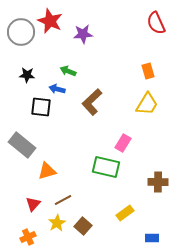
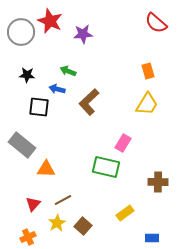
red semicircle: rotated 25 degrees counterclockwise
brown L-shape: moved 3 px left
black square: moved 2 px left
orange triangle: moved 1 px left, 2 px up; rotated 18 degrees clockwise
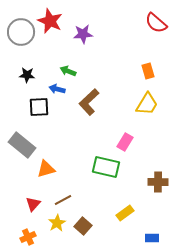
black square: rotated 10 degrees counterclockwise
pink rectangle: moved 2 px right, 1 px up
orange triangle: rotated 18 degrees counterclockwise
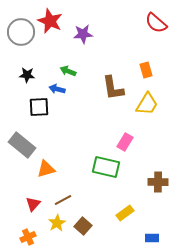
orange rectangle: moved 2 px left, 1 px up
brown L-shape: moved 24 px right, 14 px up; rotated 56 degrees counterclockwise
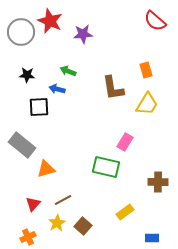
red semicircle: moved 1 px left, 2 px up
yellow rectangle: moved 1 px up
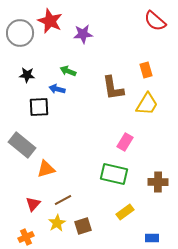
gray circle: moved 1 px left, 1 px down
green rectangle: moved 8 px right, 7 px down
brown square: rotated 30 degrees clockwise
orange cross: moved 2 px left
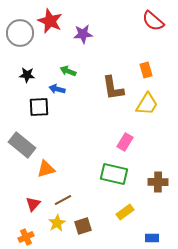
red semicircle: moved 2 px left
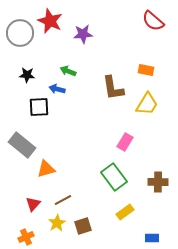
orange rectangle: rotated 63 degrees counterclockwise
green rectangle: moved 3 px down; rotated 40 degrees clockwise
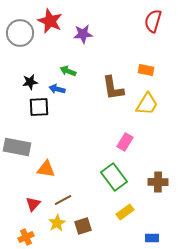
red semicircle: rotated 65 degrees clockwise
black star: moved 3 px right, 7 px down; rotated 14 degrees counterclockwise
gray rectangle: moved 5 px left, 2 px down; rotated 28 degrees counterclockwise
orange triangle: rotated 24 degrees clockwise
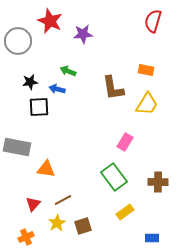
gray circle: moved 2 px left, 8 px down
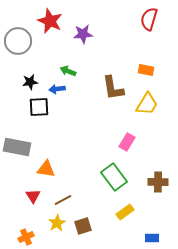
red semicircle: moved 4 px left, 2 px up
blue arrow: rotated 21 degrees counterclockwise
pink rectangle: moved 2 px right
red triangle: moved 8 px up; rotated 14 degrees counterclockwise
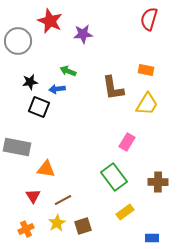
black square: rotated 25 degrees clockwise
orange cross: moved 8 px up
